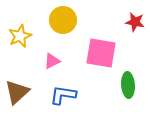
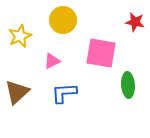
blue L-shape: moved 1 px right, 2 px up; rotated 12 degrees counterclockwise
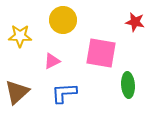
yellow star: rotated 25 degrees clockwise
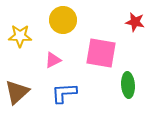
pink triangle: moved 1 px right, 1 px up
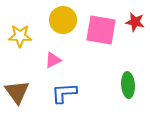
pink square: moved 23 px up
brown triangle: rotated 24 degrees counterclockwise
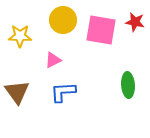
blue L-shape: moved 1 px left, 1 px up
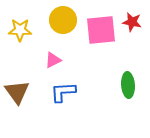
red star: moved 3 px left
pink square: rotated 16 degrees counterclockwise
yellow star: moved 6 px up
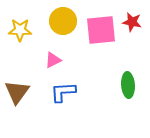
yellow circle: moved 1 px down
brown triangle: rotated 12 degrees clockwise
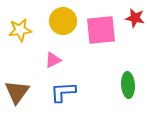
red star: moved 3 px right, 4 px up
yellow star: rotated 10 degrees counterclockwise
